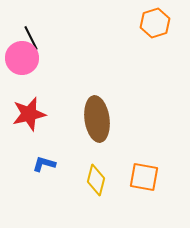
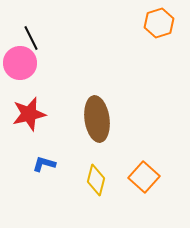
orange hexagon: moved 4 px right
pink circle: moved 2 px left, 5 px down
orange square: rotated 32 degrees clockwise
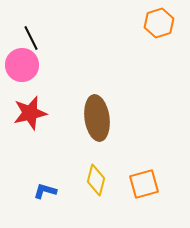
pink circle: moved 2 px right, 2 px down
red star: moved 1 px right, 1 px up
brown ellipse: moved 1 px up
blue L-shape: moved 1 px right, 27 px down
orange square: moved 7 px down; rotated 32 degrees clockwise
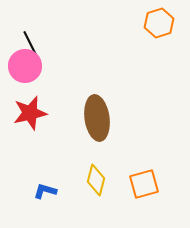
black line: moved 1 px left, 5 px down
pink circle: moved 3 px right, 1 px down
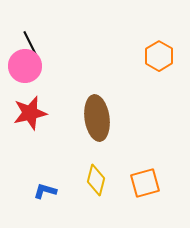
orange hexagon: moved 33 px down; rotated 12 degrees counterclockwise
orange square: moved 1 px right, 1 px up
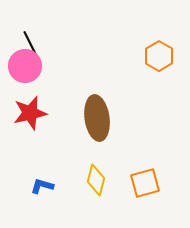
blue L-shape: moved 3 px left, 5 px up
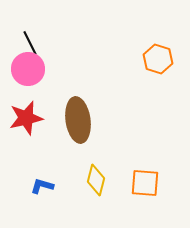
orange hexagon: moved 1 px left, 3 px down; rotated 12 degrees counterclockwise
pink circle: moved 3 px right, 3 px down
red star: moved 4 px left, 5 px down
brown ellipse: moved 19 px left, 2 px down
orange square: rotated 20 degrees clockwise
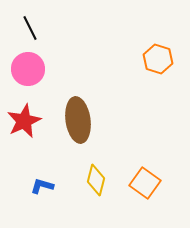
black line: moved 15 px up
red star: moved 2 px left, 3 px down; rotated 12 degrees counterclockwise
orange square: rotated 32 degrees clockwise
